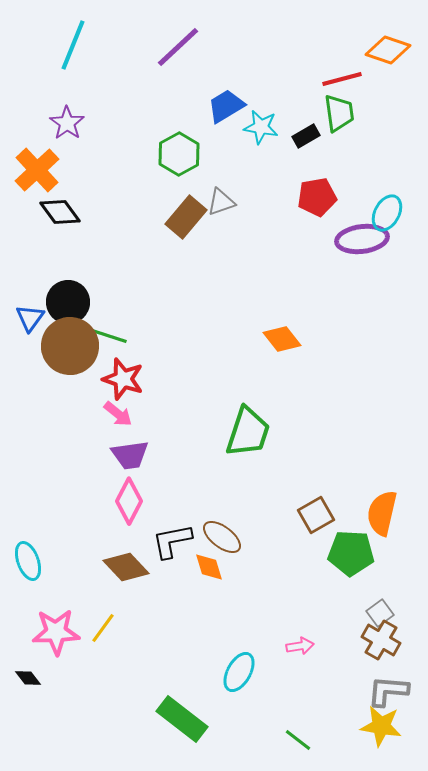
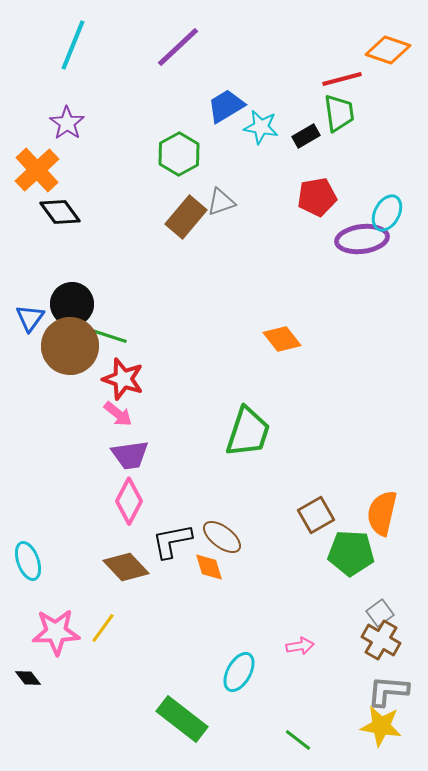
black circle at (68, 302): moved 4 px right, 2 px down
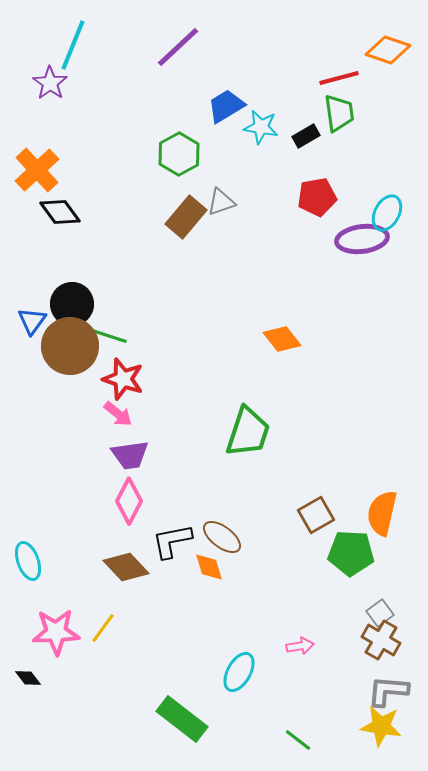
red line at (342, 79): moved 3 px left, 1 px up
purple star at (67, 123): moved 17 px left, 40 px up
blue triangle at (30, 318): moved 2 px right, 3 px down
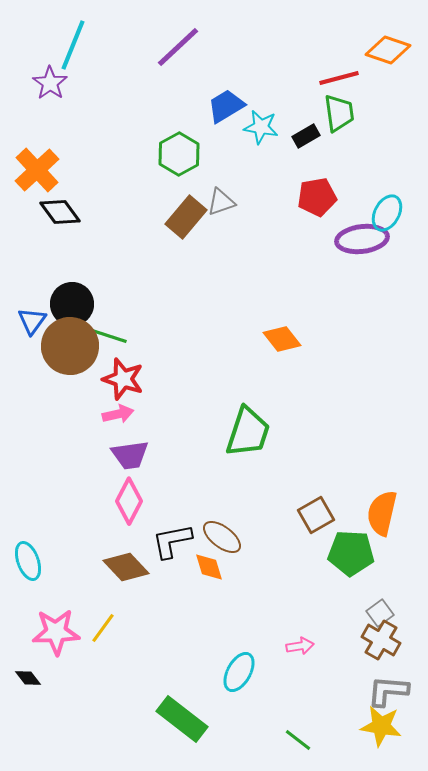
pink arrow at (118, 414): rotated 52 degrees counterclockwise
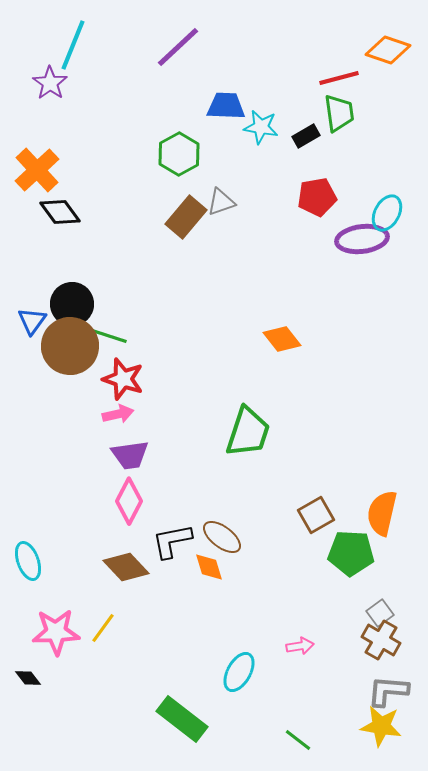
blue trapezoid at (226, 106): rotated 33 degrees clockwise
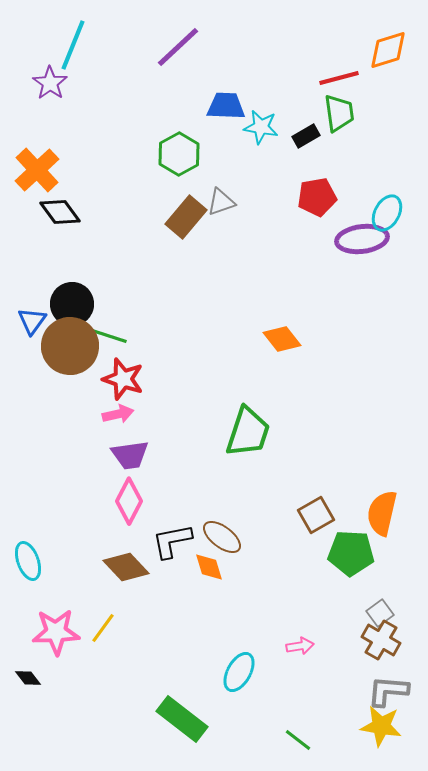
orange diamond at (388, 50): rotated 36 degrees counterclockwise
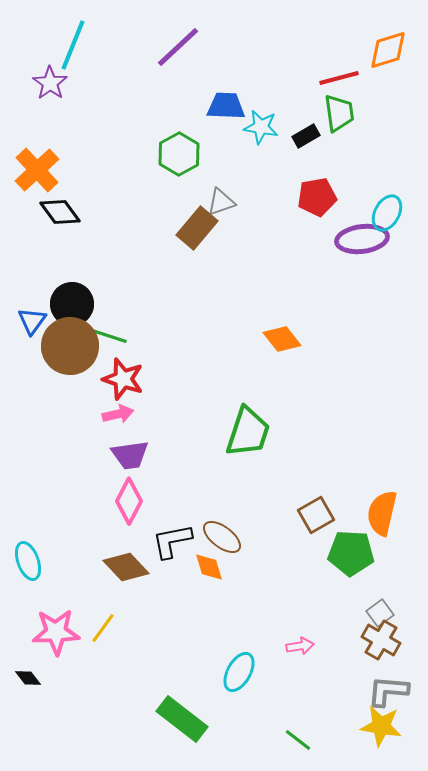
brown rectangle at (186, 217): moved 11 px right, 11 px down
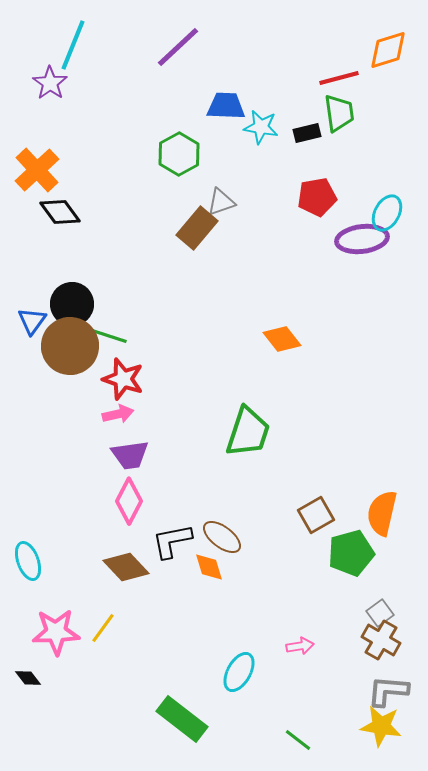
black rectangle at (306, 136): moved 1 px right, 3 px up; rotated 16 degrees clockwise
green pentagon at (351, 553): rotated 18 degrees counterclockwise
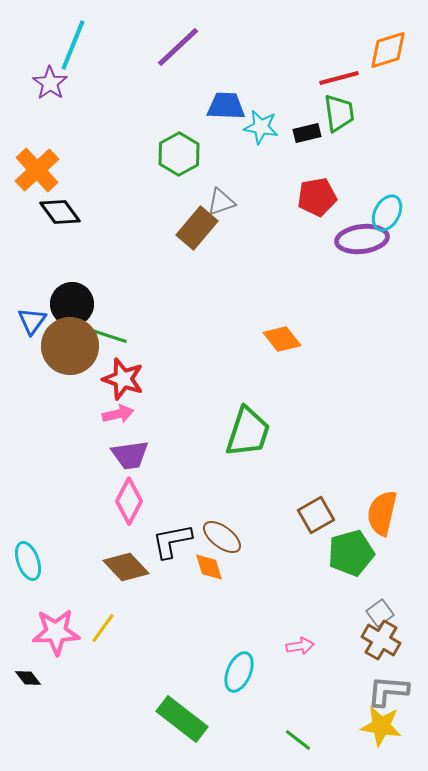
cyan ellipse at (239, 672): rotated 6 degrees counterclockwise
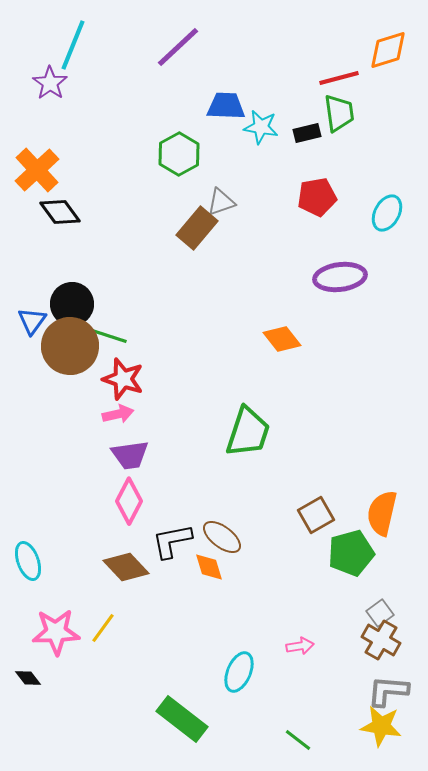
purple ellipse at (362, 239): moved 22 px left, 38 px down
